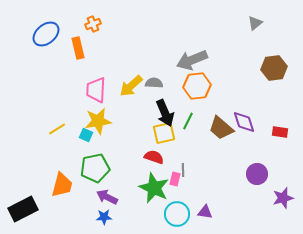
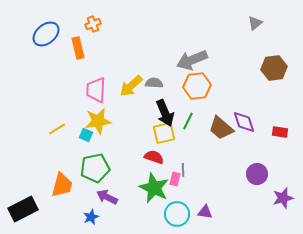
blue star: moved 13 px left; rotated 21 degrees counterclockwise
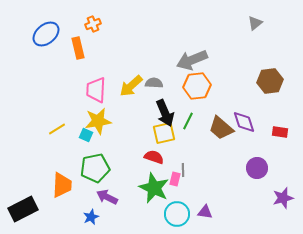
brown hexagon: moved 4 px left, 13 px down
purple circle: moved 6 px up
orange trapezoid: rotated 12 degrees counterclockwise
